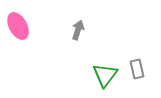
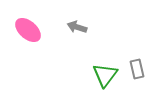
pink ellipse: moved 10 px right, 4 px down; rotated 20 degrees counterclockwise
gray arrow: moved 1 px left, 3 px up; rotated 90 degrees counterclockwise
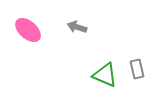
green triangle: rotated 44 degrees counterclockwise
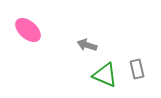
gray arrow: moved 10 px right, 18 px down
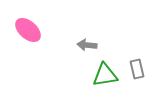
gray arrow: rotated 12 degrees counterclockwise
green triangle: rotated 32 degrees counterclockwise
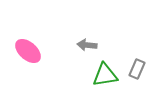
pink ellipse: moved 21 px down
gray rectangle: rotated 36 degrees clockwise
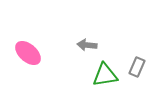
pink ellipse: moved 2 px down
gray rectangle: moved 2 px up
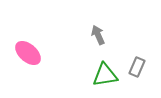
gray arrow: moved 11 px right, 10 px up; rotated 60 degrees clockwise
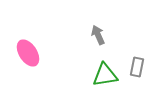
pink ellipse: rotated 16 degrees clockwise
gray rectangle: rotated 12 degrees counterclockwise
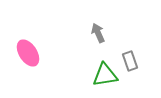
gray arrow: moved 2 px up
gray rectangle: moved 7 px left, 6 px up; rotated 30 degrees counterclockwise
